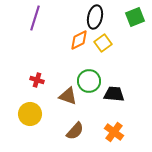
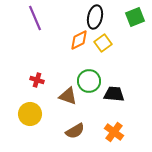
purple line: rotated 40 degrees counterclockwise
brown semicircle: rotated 18 degrees clockwise
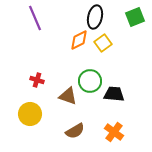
green circle: moved 1 px right
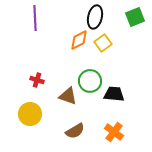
purple line: rotated 20 degrees clockwise
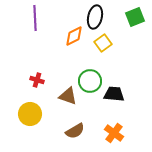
orange diamond: moved 5 px left, 4 px up
orange cross: moved 1 px down
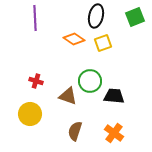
black ellipse: moved 1 px right, 1 px up
orange diamond: moved 3 px down; rotated 60 degrees clockwise
yellow square: rotated 18 degrees clockwise
red cross: moved 1 px left, 1 px down
black trapezoid: moved 2 px down
brown semicircle: rotated 138 degrees clockwise
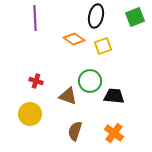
yellow square: moved 3 px down
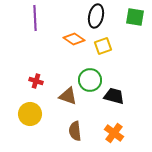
green square: rotated 30 degrees clockwise
green circle: moved 1 px up
black trapezoid: rotated 10 degrees clockwise
brown semicircle: rotated 24 degrees counterclockwise
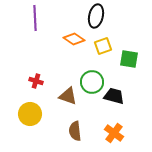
green square: moved 6 px left, 42 px down
green circle: moved 2 px right, 2 px down
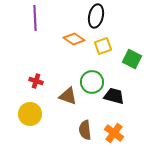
green square: moved 3 px right; rotated 18 degrees clockwise
brown semicircle: moved 10 px right, 1 px up
